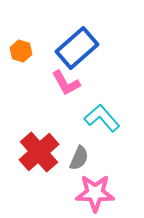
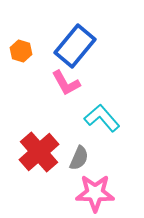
blue rectangle: moved 2 px left, 2 px up; rotated 9 degrees counterclockwise
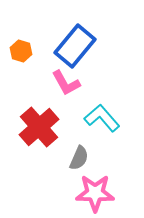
red cross: moved 25 px up
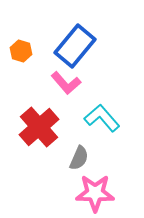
pink L-shape: rotated 12 degrees counterclockwise
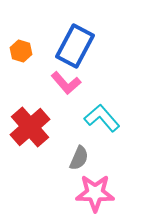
blue rectangle: rotated 12 degrees counterclockwise
red cross: moved 9 px left
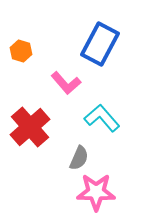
blue rectangle: moved 25 px right, 2 px up
pink star: moved 1 px right, 1 px up
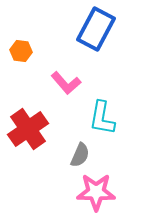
blue rectangle: moved 4 px left, 15 px up
orange hexagon: rotated 10 degrees counterclockwise
cyan L-shape: rotated 129 degrees counterclockwise
red cross: moved 2 px left, 2 px down; rotated 6 degrees clockwise
gray semicircle: moved 1 px right, 3 px up
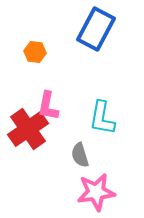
orange hexagon: moved 14 px right, 1 px down
pink L-shape: moved 18 px left, 23 px down; rotated 52 degrees clockwise
gray semicircle: rotated 140 degrees clockwise
pink star: rotated 9 degrees counterclockwise
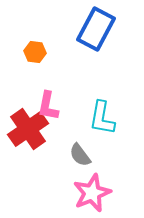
gray semicircle: rotated 20 degrees counterclockwise
pink star: moved 4 px left, 1 px down; rotated 15 degrees counterclockwise
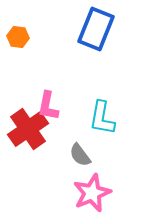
blue rectangle: rotated 6 degrees counterclockwise
orange hexagon: moved 17 px left, 15 px up
